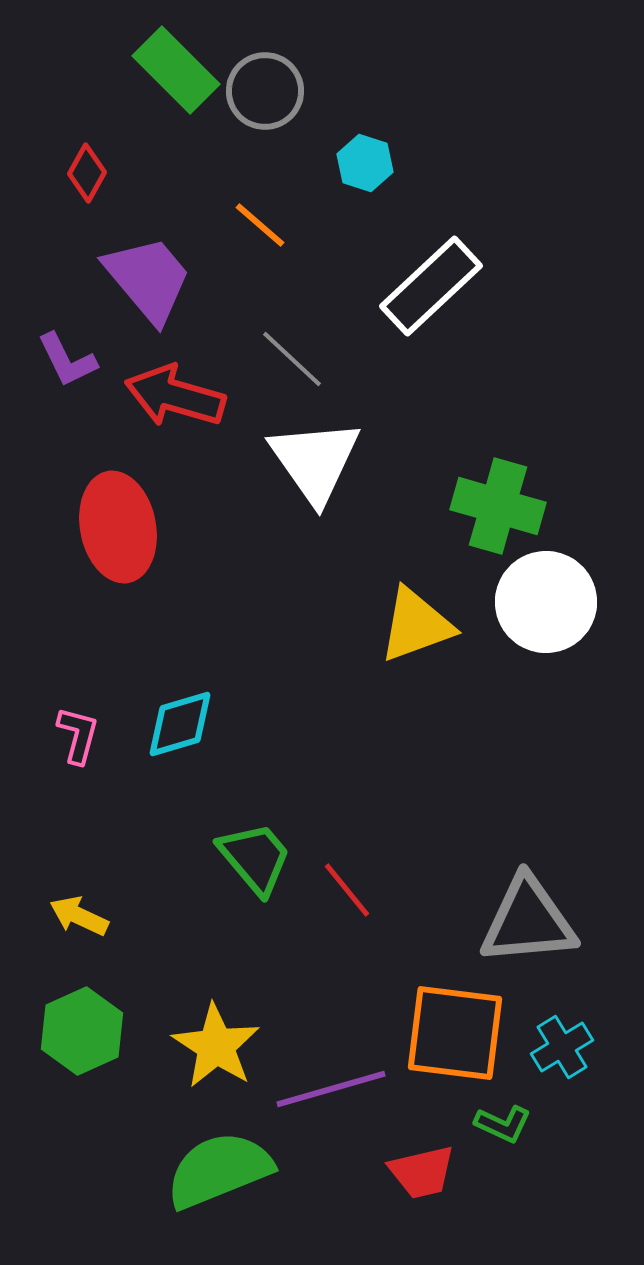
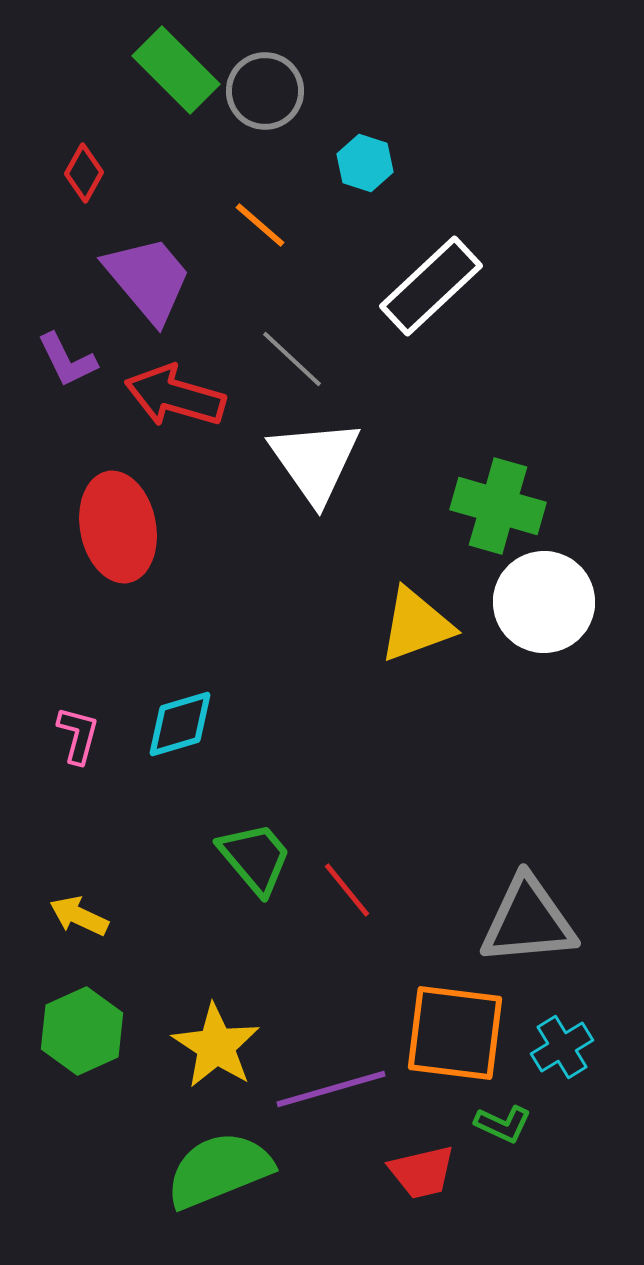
red diamond: moved 3 px left
white circle: moved 2 px left
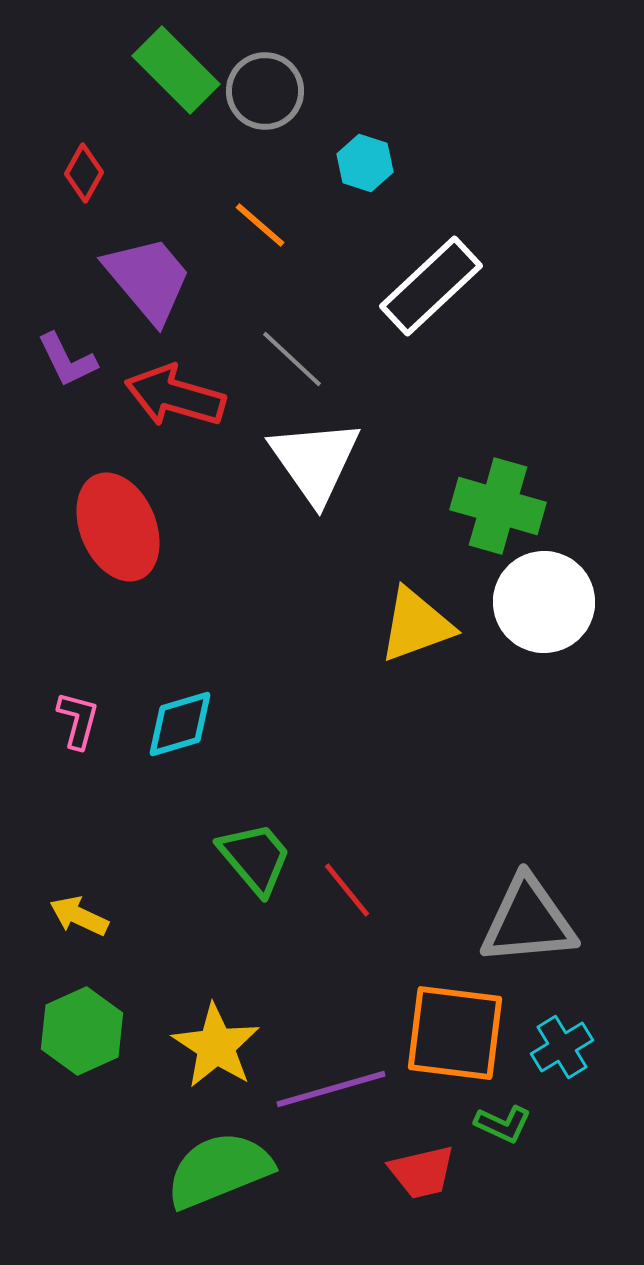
red ellipse: rotated 12 degrees counterclockwise
pink L-shape: moved 15 px up
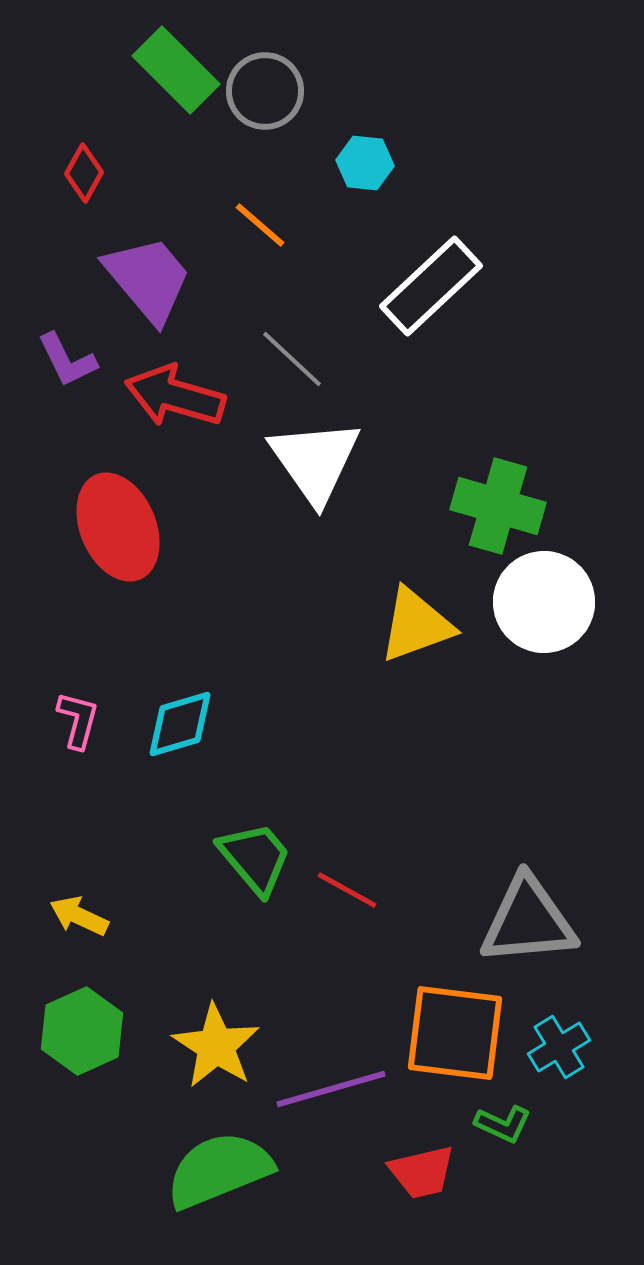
cyan hexagon: rotated 12 degrees counterclockwise
red line: rotated 22 degrees counterclockwise
cyan cross: moved 3 px left
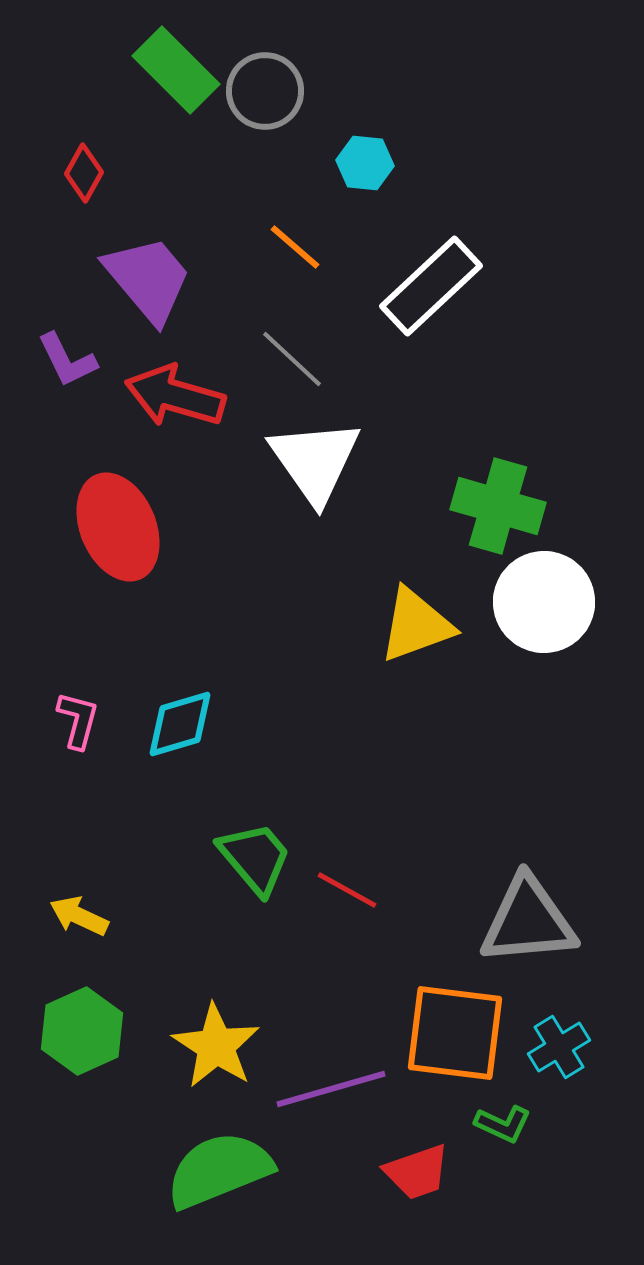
orange line: moved 35 px right, 22 px down
red trapezoid: moved 5 px left; rotated 6 degrees counterclockwise
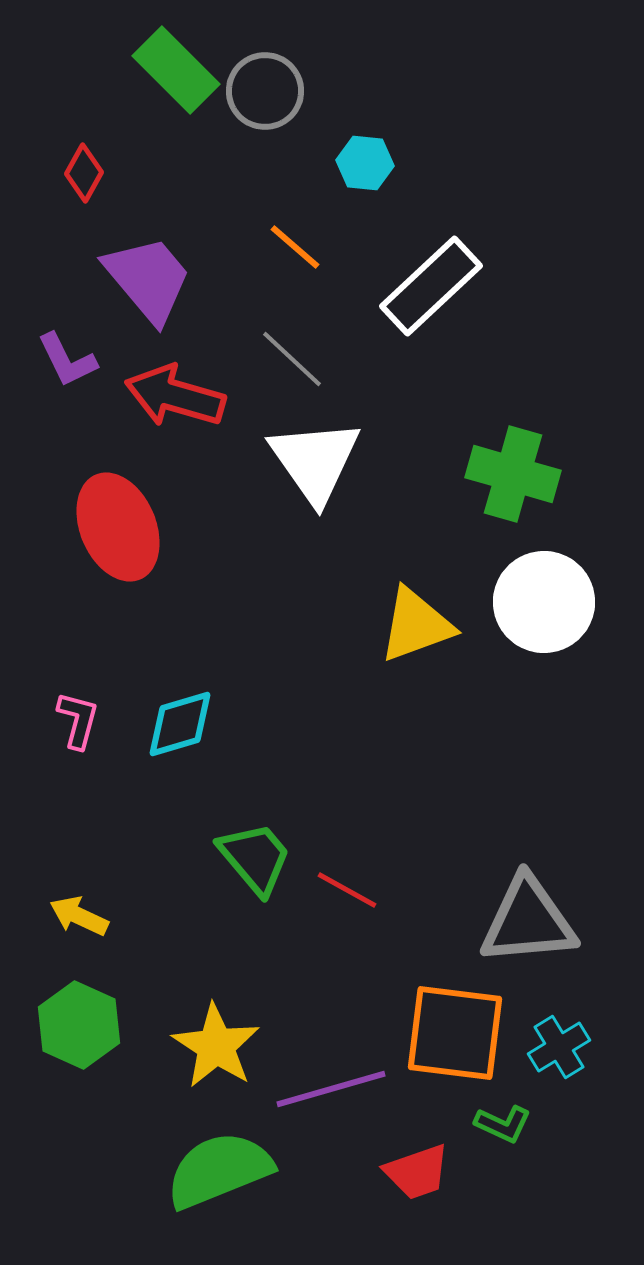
green cross: moved 15 px right, 32 px up
green hexagon: moved 3 px left, 6 px up; rotated 12 degrees counterclockwise
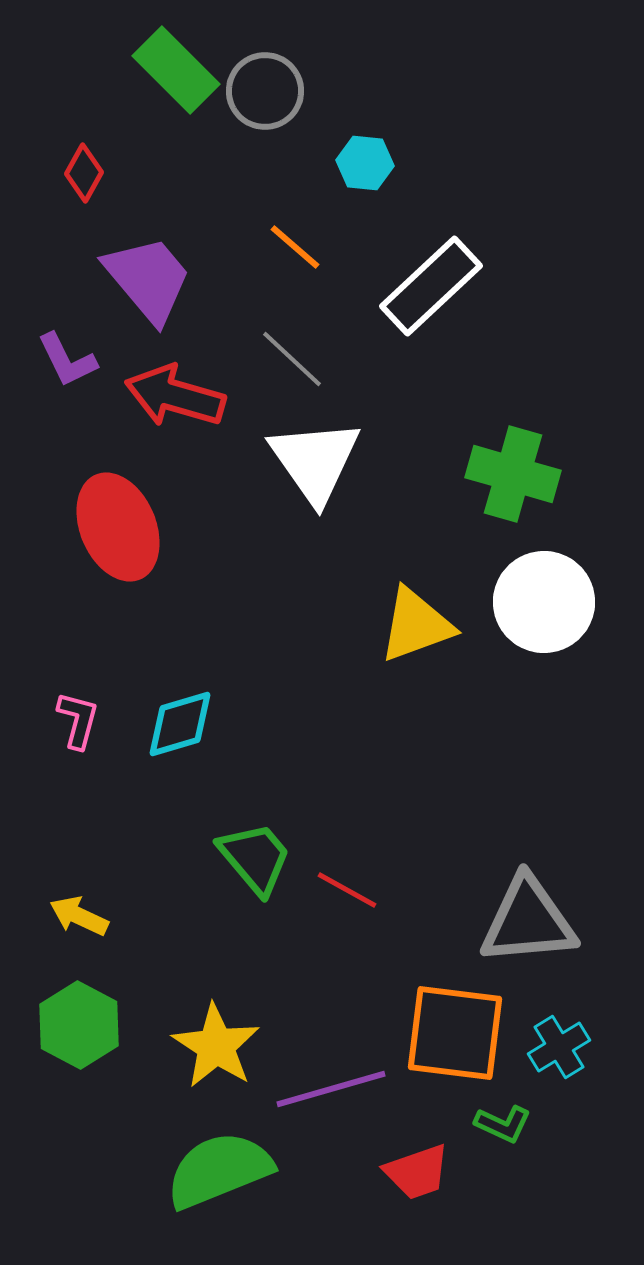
green hexagon: rotated 4 degrees clockwise
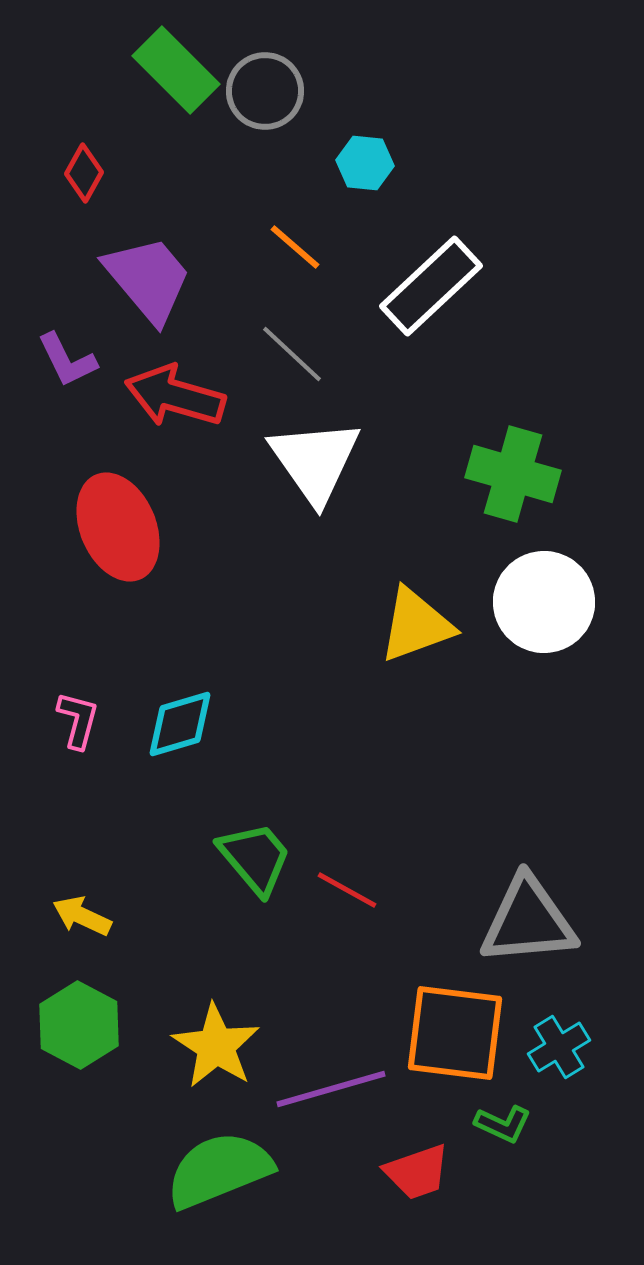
gray line: moved 5 px up
yellow arrow: moved 3 px right
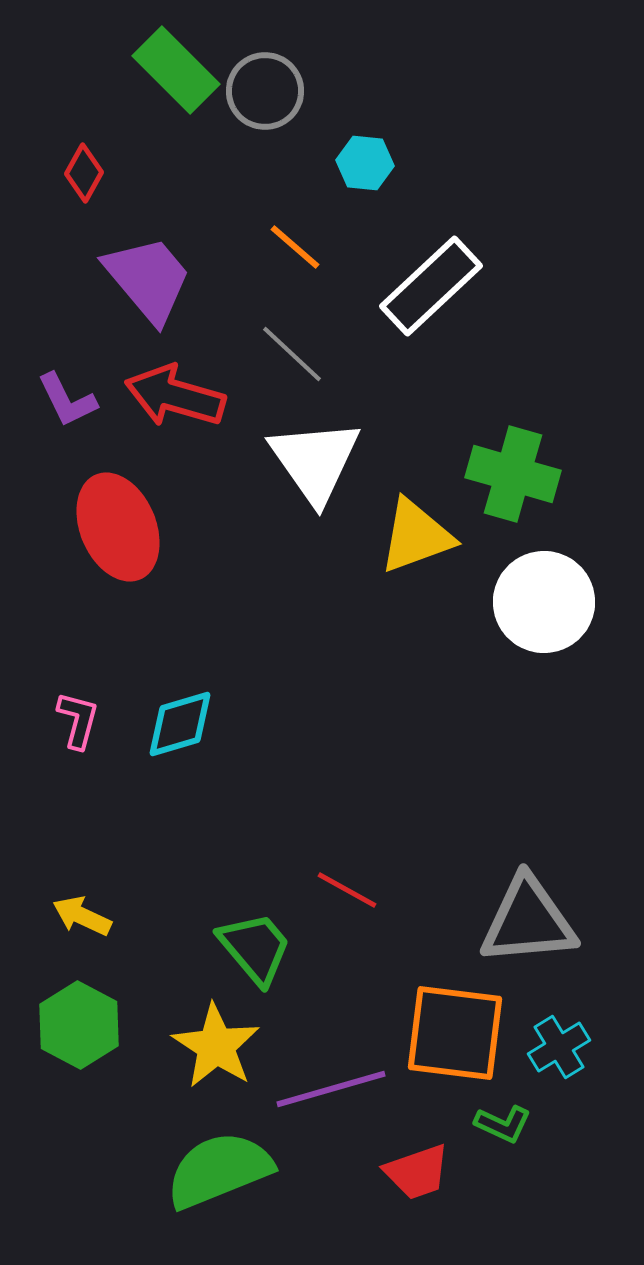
purple L-shape: moved 40 px down
yellow triangle: moved 89 px up
green trapezoid: moved 90 px down
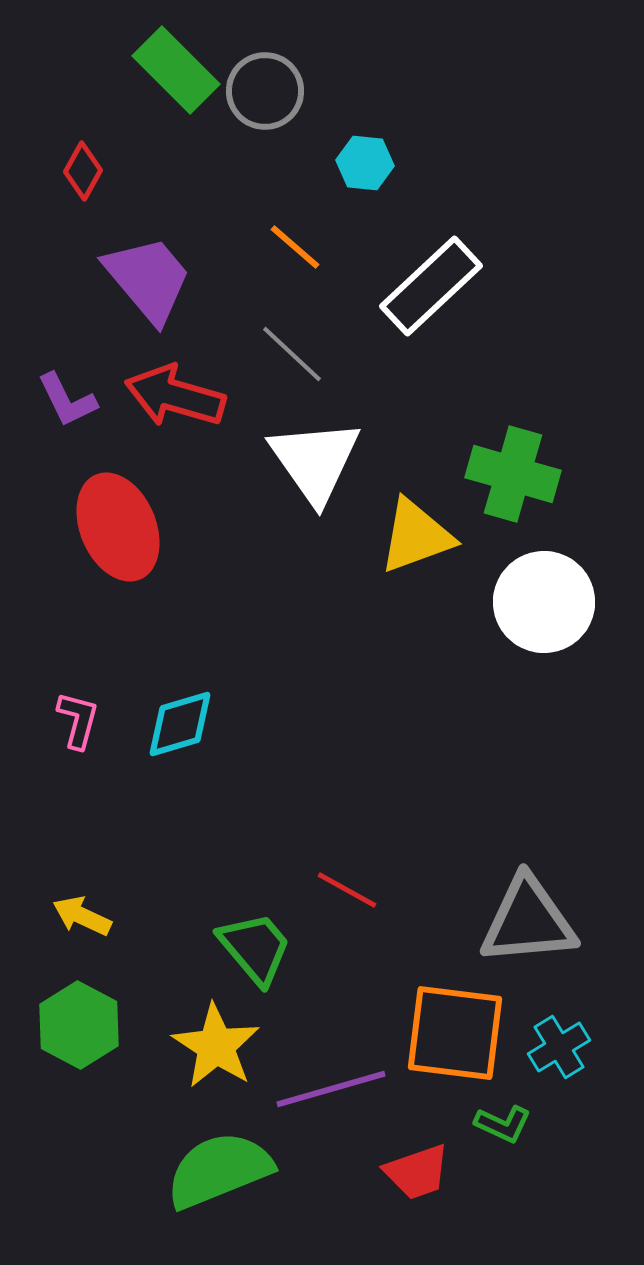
red diamond: moved 1 px left, 2 px up
